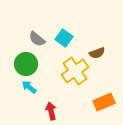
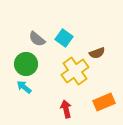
cyan arrow: moved 5 px left
red arrow: moved 15 px right, 2 px up
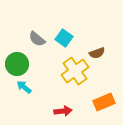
green circle: moved 9 px left
red arrow: moved 3 px left, 2 px down; rotated 96 degrees clockwise
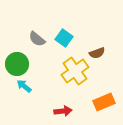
cyan arrow: moved 1 px up
